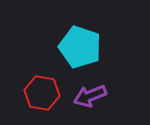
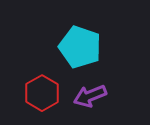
red hexagon: rotated 20 degrees clockwise
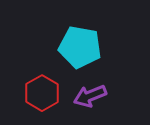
cyan pentagon: rotated 9 degrees counterclockwise
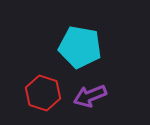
red hexagon: moved 1 px right; rotated 12 degrees counterclockwise
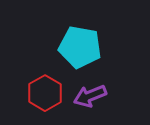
red hexagon: moved 2 px right; rotated 12 degrees clockwise
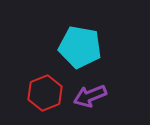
red hexagon: rotated 8 degrees clockwise
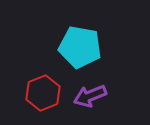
red hexagon: moved 2 px left
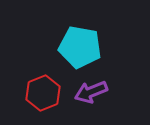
purple arrow: moved 1 px right, 4 px up
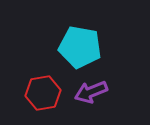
red hexagon: rotated 12 degrees clockwise
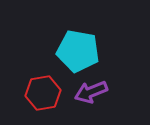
cyan pentagon: moved 2 px left, 4 px down
